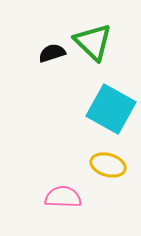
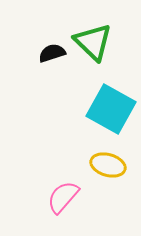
pink semicircle: rotated 51 degrees counterclockwise
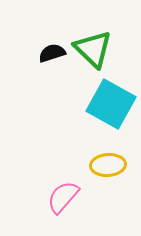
green triangle: moved 7 px down
cyan square: moved 5 px up
yellow ellipse: rotated 20 degrees counterclockwise
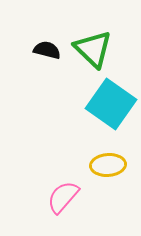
black semicircle: moved 5 px left, 3 px up; rotated 32 degrees clockwise
cyan square: rotated 6 degrees clockwise
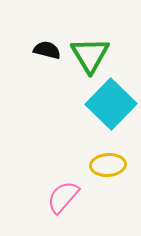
green triangle: moved 3 px left, 6 px down; rotated 15 degrees clockwise
cyan square: rotated 9 degrees clockwise
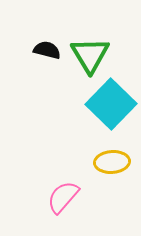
yellow ellipse: moved 4 px right, 3 px up
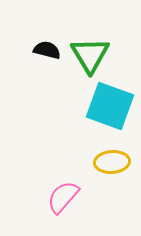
cyan square: moved 1 px left, 2 px down; rotated 24 degrees counterclockwise
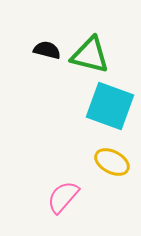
green triangle: rotated 45 degrees counterclockwise
yellow ellipse: rotated 32 degrees clockwise
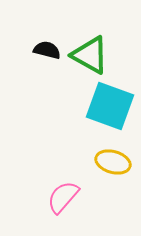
green triangle: rotated 15 degrees clockwise
yellow ellipse: moved 1 px right; rotated 12 degrees counterclockwise
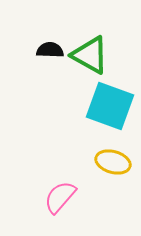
black semicircle: moved 3 px right; rotated 12 degrees counterclockwise
pink semicircle: moved 3 px left
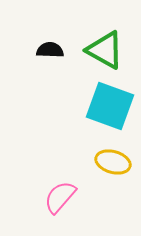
green triangle: moved 15 px right, 5 px up
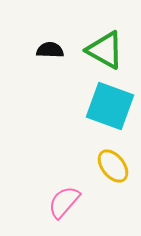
yellow ellipse: moved 4 px down; rotated 36 degrees clockwise
pink semicircle: moved 4 px right, 5 px down
